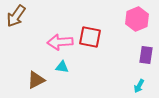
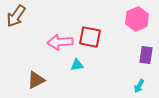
cyan triangle: moved 15 px right, 2 px up; rotated 16 degrees counterclockwise
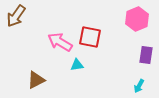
pink arrow: rotated 35 degrees clockwise
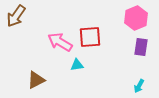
pink hexagon: moved 1 px left, 1 px up
red square: rotated 15 degrees counterclockwise
purple rectangle: moved 5 px left, 8 px up
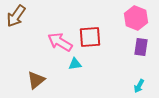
pink hexagon: rotated 15 degrees counterclockwise
cyan triangle: moved 2 px left, 1 px up
brown triangle: rotated 12 degrees counterclockwise
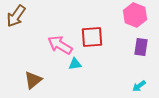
pink hexagon: moved 1 px left, 3 px up
red square: moved 2 px right
pink arrow: moved 3 px down
brown triangle: moved 3 px left
cyan arrow: rotated 24 degrees clockwise
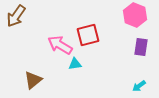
red square: moved 4 px left, 2 px up; rotated 10 degrees counterclockwise
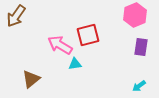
pink hexagon: rotated 15 degrees clockwise
brown triangle: moved 2 px left, 1 px up
